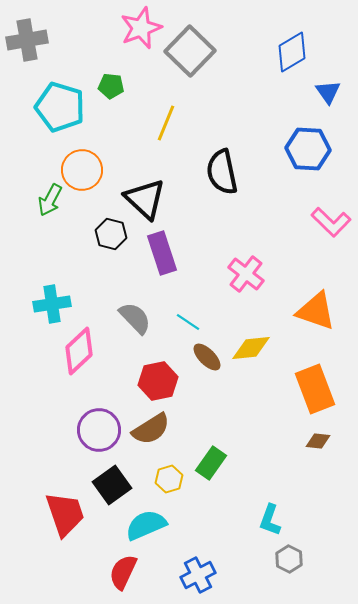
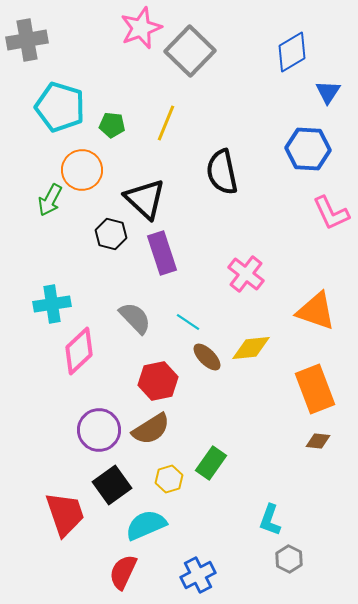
green pentagon: moved 1 px right, 39 px down
blue triangle: rotated 8 degrees clockwise
pink L-shape: moved 9 px up; rotated 21 degrees clockwise
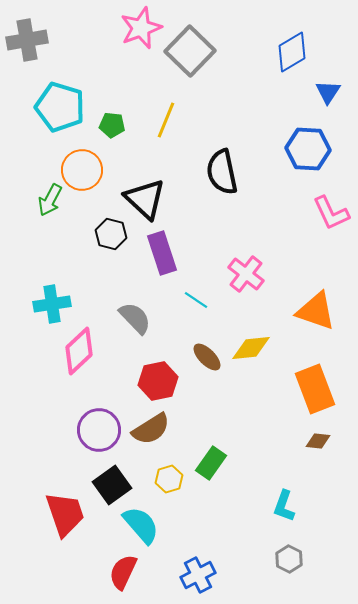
yellow line: moved 3 px up
cyan line: moved 8 px right, 22 px up
cyan L-shape: moved 14 px right, 14 px up
cyan semicircle: moved 5 px left; rotated 72 degrees clockwise
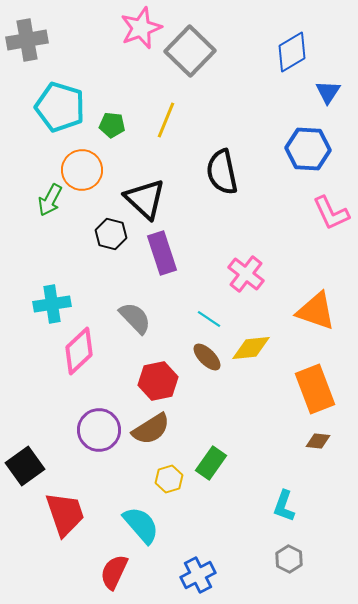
cyan line: moved 13 px right, 19 px down
black square: moved 87 px left, 19 px up
red semicircle: moved 9 px left
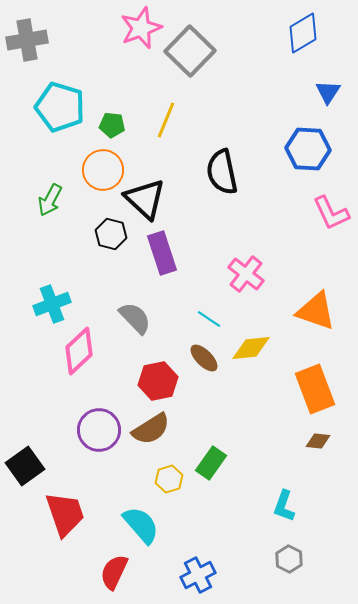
blue diamond: moved 11 px right, 19 px up
orange circle: moved 21 px right
cyan cross: rotated 12 degrees counterclockwise
brown ellipse: moved 3 px left, 1 px down
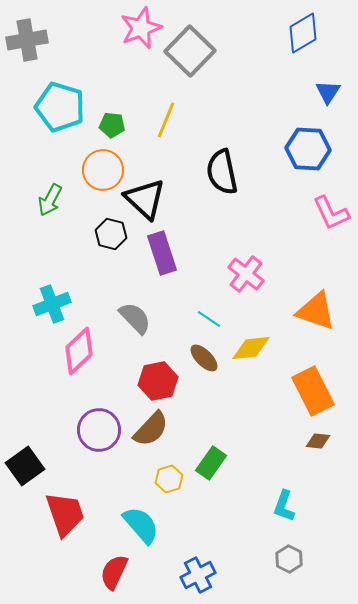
orange rectangle: moved 2 px left, 2 px down; rotated 6 degrees counterclockwise
brown semicircle: rotated 15 degrees counterclockwise
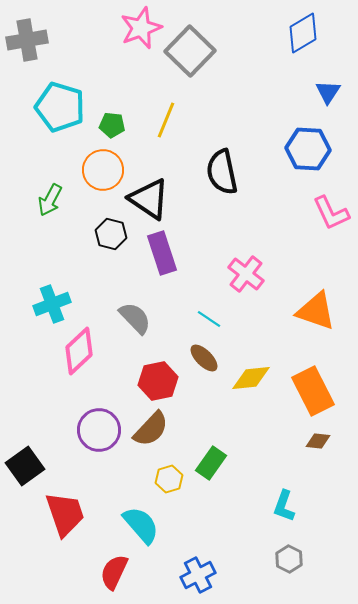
black triangle: moved 4 px right; rotated 9 degrees counterclockwise
yellow diamond: moved 30 px down
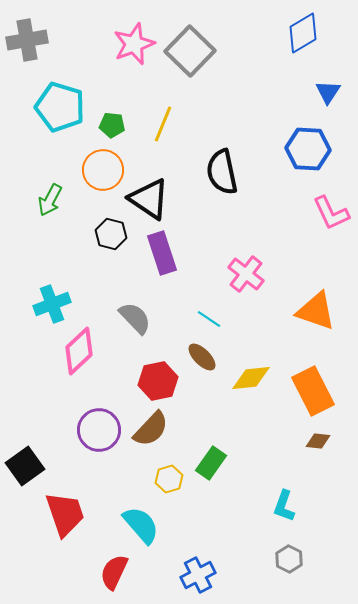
pink star: moved 7 px left, 16 px down
yellow line: moved 3 px left, 4 px down
brown ellipse: moved 2 px left, 1 px up
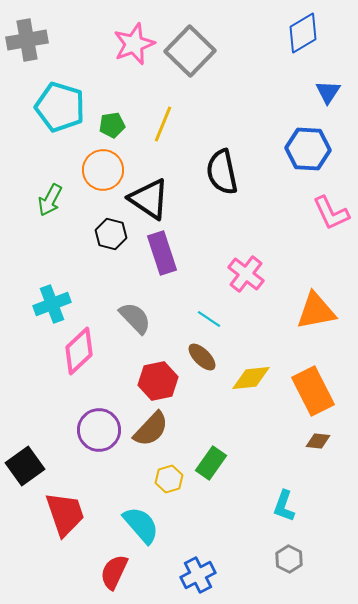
green pentagon: rotated 15 degrees counterclockwise
orange triangle: rotated 30 degrees counterclockwise
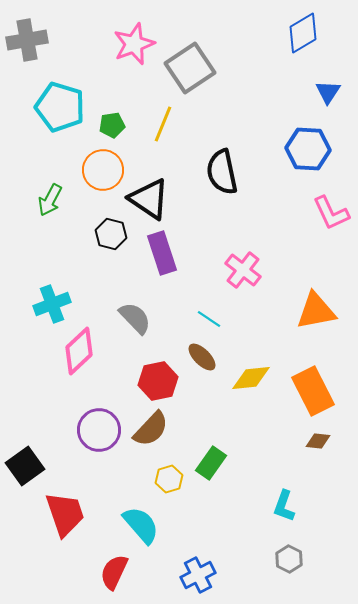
gray square: moved 17 px down; rotated 12 degrees clockwise
pink cross: moved 3 px left, 4 px up
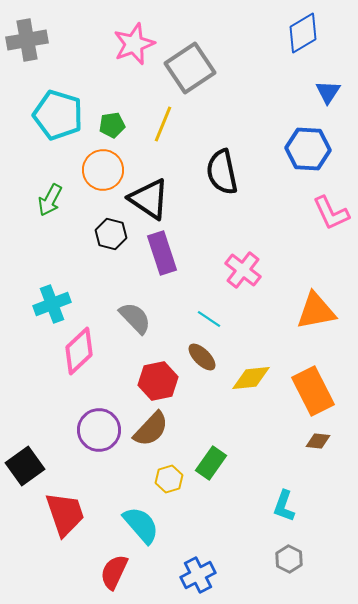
cyan pentagon: moved 2 px left, 8 px down
